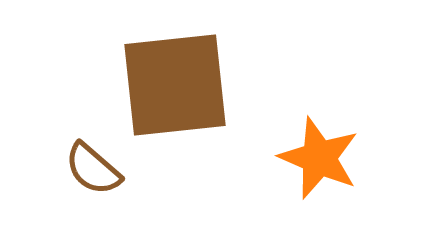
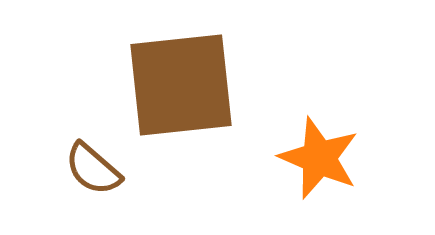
brown square: moved 6 px right
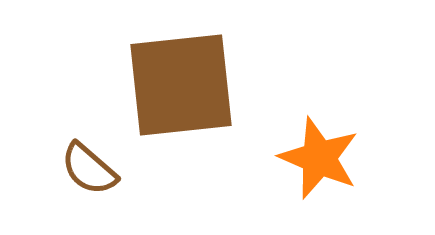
brown semicircle: moved 4 px left
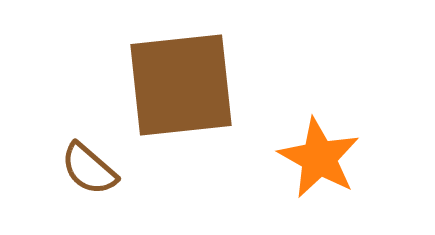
orange star: rotated 6 degrees clockwise
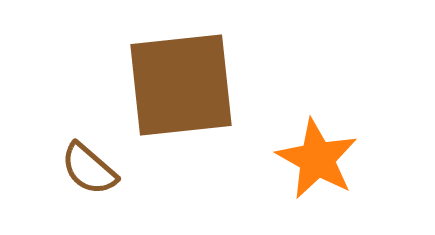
orange star: moved 2 px left, 1 px down
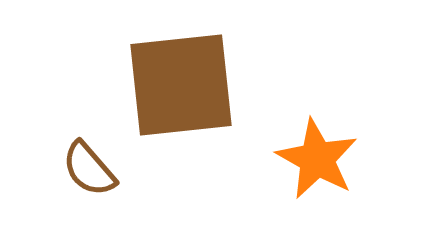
brown semicircle: rotated 8 degrees clockwise
